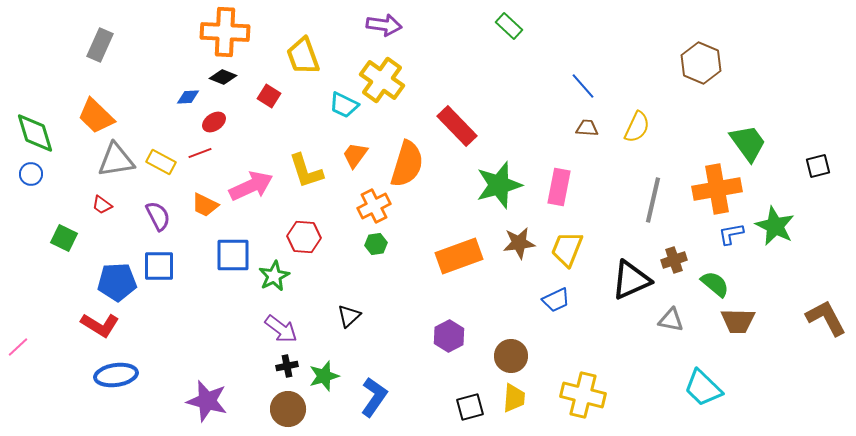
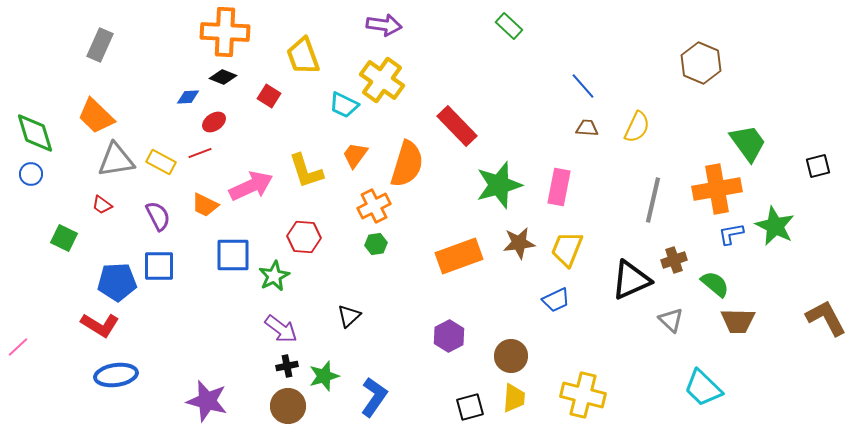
gray triangle at (671, 320): rotated 32 degrees clockwise
brown circle at (288, 409): moved 3 px up
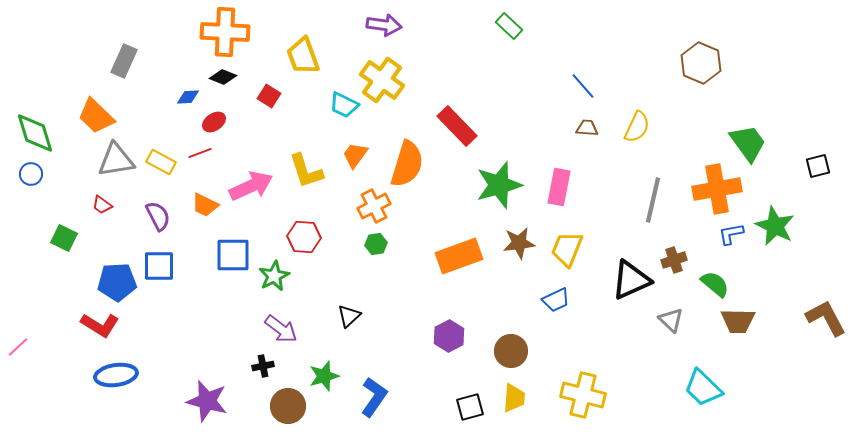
gray rectangle at (100, 45): moved 24 px right, 16 px down
brown circle at (511, 356): moved 5 px up
black cross at (287, 366): moved 24 px left
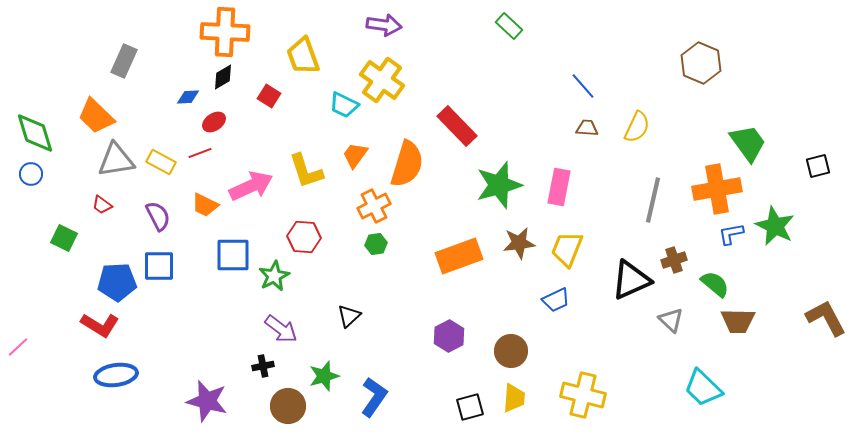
black diamond at (223, 77): rotated 52 degrees counterclockwise
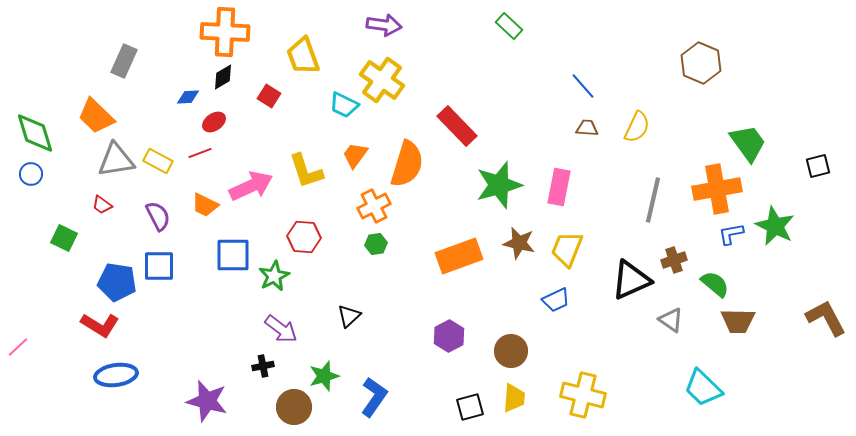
yellow rectangle at (161, 162): moved 3 px left, 1 px up
brown star at (519, 243): rotated 20 degrees clockwise
blue pentagon at (117, 282): rotated 12 degrees clockwise
gray triangle at (671, 320): rotated 8 degrees counterclockwise
brown circle at (288, 406): moved 6 px right, 1 px down
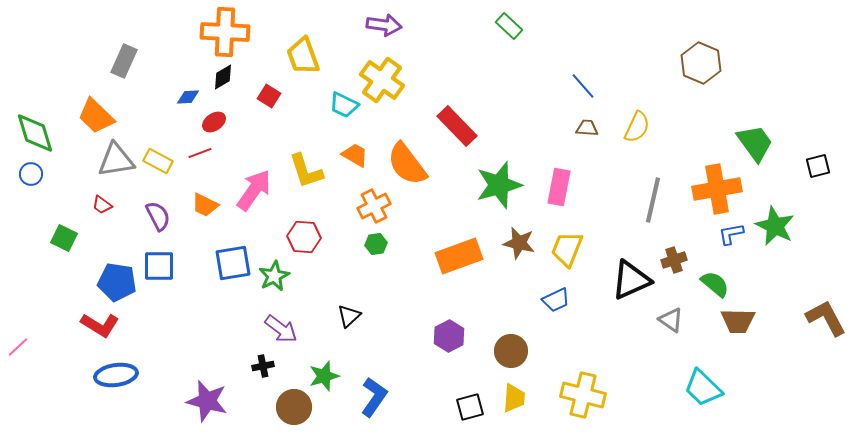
green trapezoid at (748, 143): moved 7 px right
orange trapezoid at (355, 155): rotated 84 degrees clockwise
orange semicircle at (407, 164): rotated 126 degrees clockwise
pink arrow at (251, 186): moved 3 px right, 4 px down; rotated 30 degrees counterclockwise
blue square at (233, 255): moved 8 px down; rotated 9 degrees counterclockwise
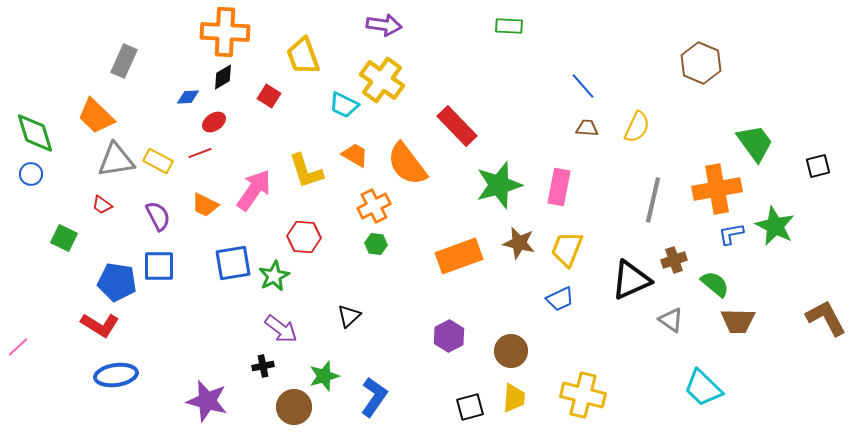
green rectangle at (509, 26): rotated 40 degrees counterclockwise
green hexagon at (376, 244): rotated 15 degrees clockwise
blue trapezoid at (556, 300): moved 4 px right, 1 px up
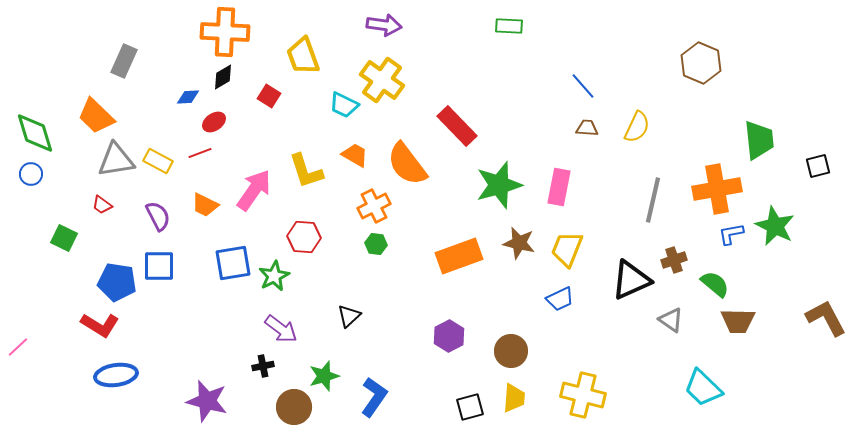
green trapezoid at (755, 143): moved 4 px right, 3 px up; rotated 30 degrees clockwise
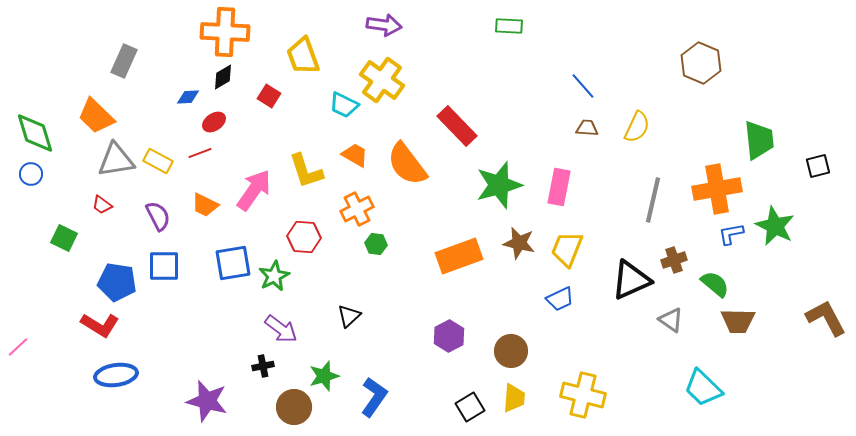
orange cross at (374, 206): moved 17 px left, 3 px down
blue square at (159, 266): moved 5 px right
black square at (470, 407): rotated 16 degrees counterclockwise
